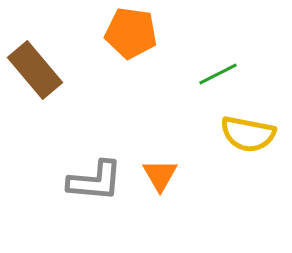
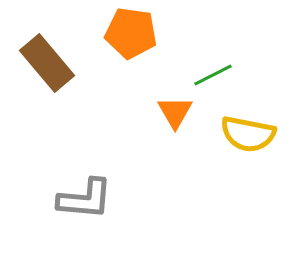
brown rectangle: moved 12 px right, 7 px up
green line: moved 5 px left, 1 px down
orange triangle: moved 15 px right, 63 px up
gray L-shape: moved 10 px left, 18 px down
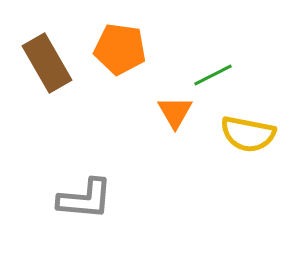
orange pentagon: moved 11 px left, 16 px down
brown rectangle: rotated 10 degrees clockwise
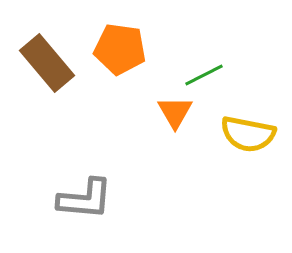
brown rectangle: rotated 10 degrees counterclockwise
green line: moved 9 px left
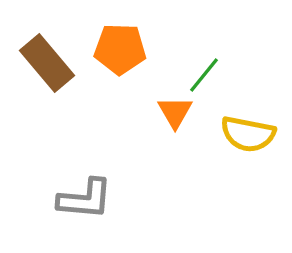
orange pentagon: rotated 6 degrees counterclockwise
green line: rotated 24 degrees counterclockwise
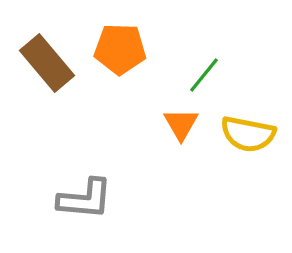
orange triangle: moved 6 px right, 12 px down
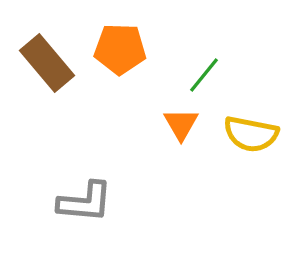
yellow semicircle: moved 3 px right
gray L-shape: moved 3 px down
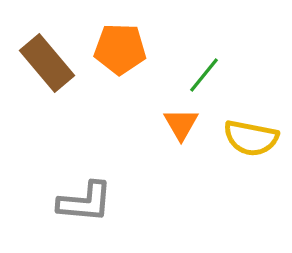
yellow semicircle: moved 4 px down
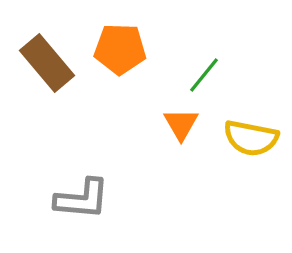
gray L-shape: moved 3 px left, 3 px up
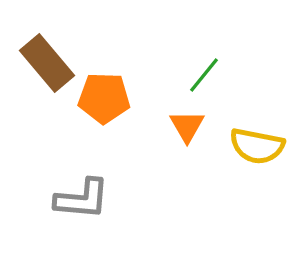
orange pentagon: moved 16 px left, 49 px down
orange triangle: moved 6 px right, 2 px down
yellow semicircle: moved 6 px right, 8 px down
